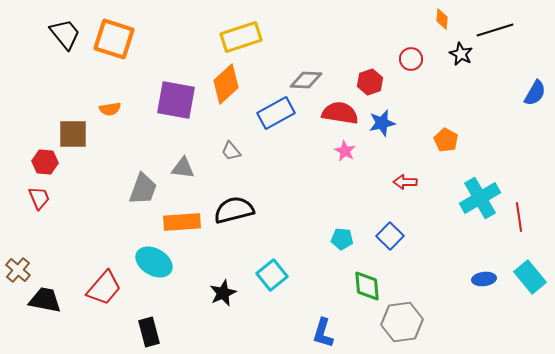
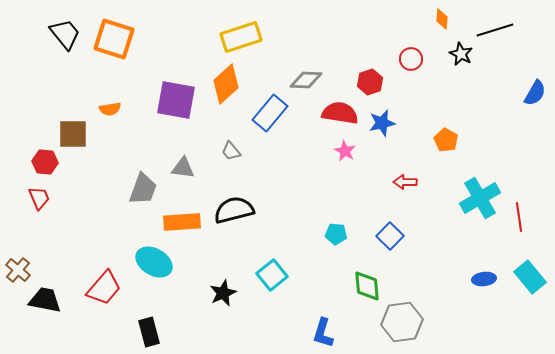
blue rectangle at (276, 113): moved 6 px left; rotated 21 degrees counterclockwise
cyan pentagon at (342, 239): moved 6 px left, 5 px up
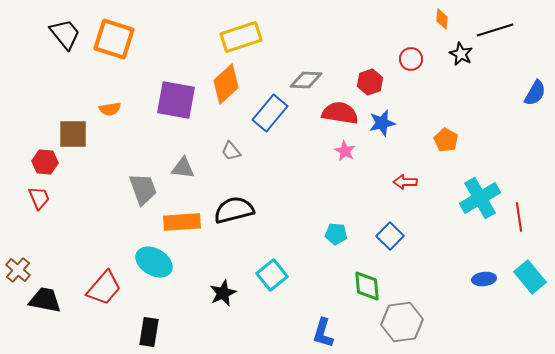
gray trapezoid at (143, 189): rotated 40 degrees counterclockwise
black rectangle at (149, 332): rotated 24 degrees clockwise
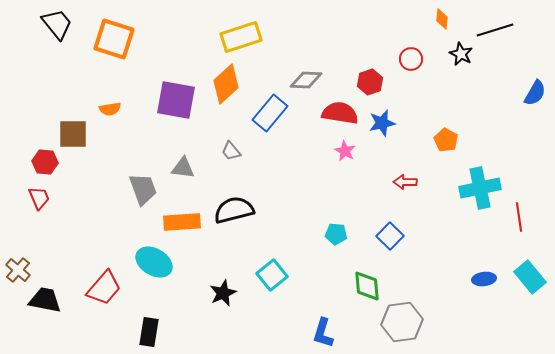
black trapezoid at (65, 34): moved 8 px left, 10 px up
cyan cross at (480, 198): moved 10 px up; rotated 18 degrees clockwise
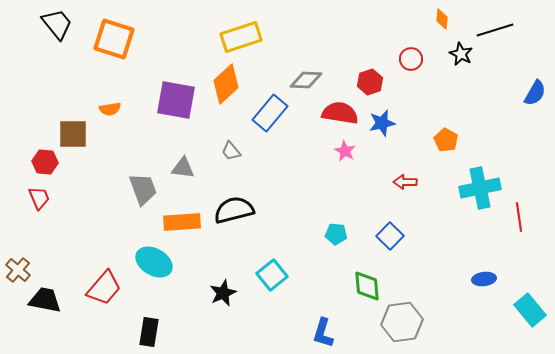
cyan rectangle at (530, 277): moved 33 px down
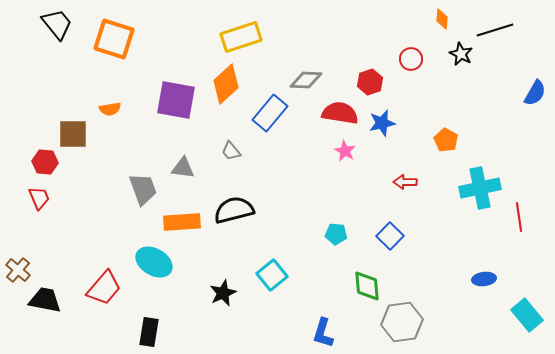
cyan rectangle at (530, 310): moved 3 px left, 5 px down
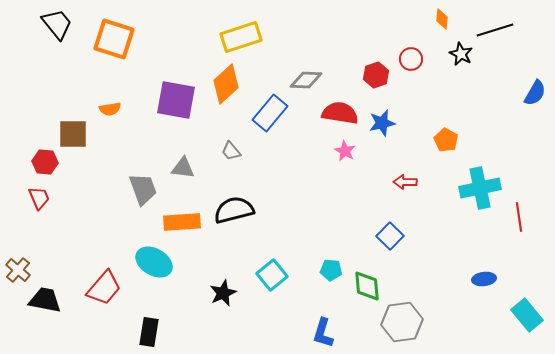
red hexagon at (370, 82): moved 6 px right, 7 px up
cyan pentagon at (336, 234): moved 5 px left, 36 px down
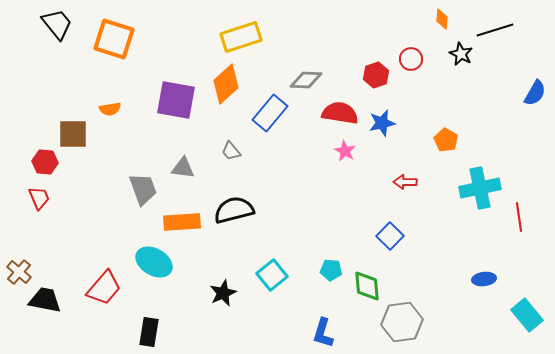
brown cross at (18, 270): moved 1 px right, 2 px down
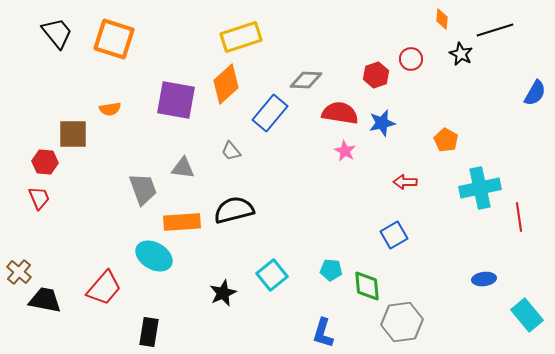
black trapezoid at (57, 24): moved 9 px down
blue square at (390, 236): moved 4 px right, 1 px up; rotated 16 degrees clockwise
cyan ellipse at (154, 262): moved 6 px up
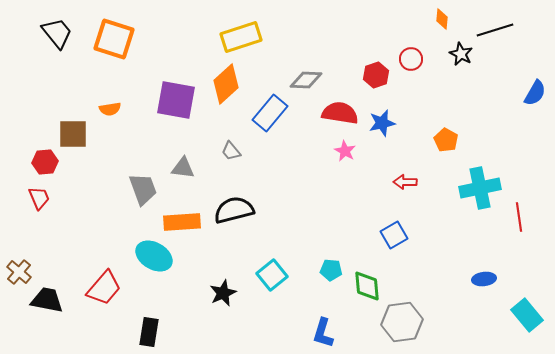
red hexagon at (45, 162): rotated 10 degrees counterclockwise
black trapezoid at (45, 300): moved 2 px right
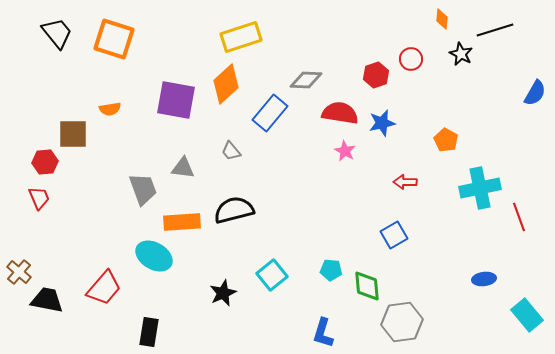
red line at (519, 217): rotated 12 degrees counterclockwise
